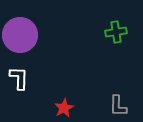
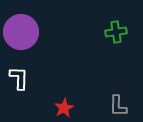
purple circle: moved 1 px right, 3 px up
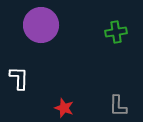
purple circle: moved 20 px right, 7 px up
red star: rotated 24 degrees counterclockwise
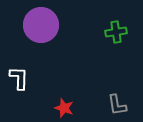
gray L-shape: moved 1 px left, 1 px up; rotated 10 degrees counterclockwise
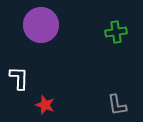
red star: moved 19 px left, 3 px up
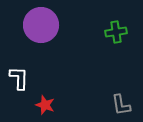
gray L-shape: moved 4 px right
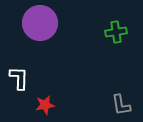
purple circle: moved 1 px left, 2 px up
red star: rotated 30 degrees counterclockwise
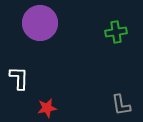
red star: moved 2 px right, 3 px down
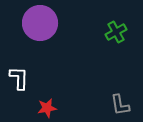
green cross: rotated 20 degrees counterclockwise
gray L-shape: moved 1 px left
